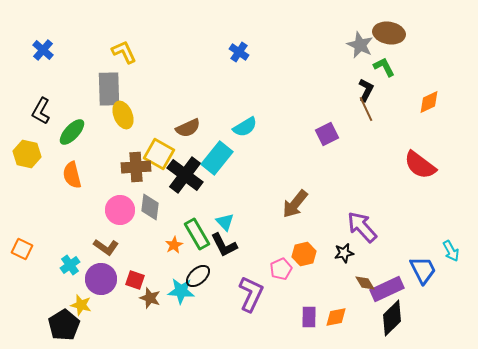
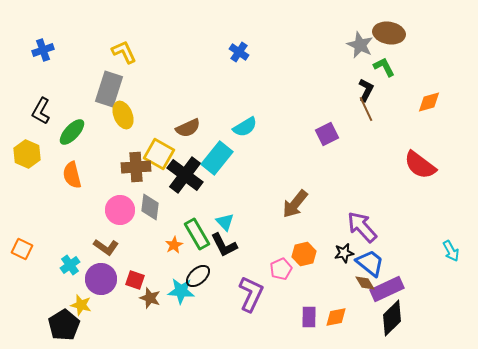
blue cross at (43, 50): rotated 30 degrees clockwise
gray rectangle at (109, 89): rotated 20 degrees clockwise
orange diamond at (429, 102): rotated 10 degrees clockwise
yellow hexagon at (27, 154): rotated 12 degrees clockwise
blue trapezoid at (423, 270): moved 53 px left, 7 px up; rotated 24 degrees counterclockwise
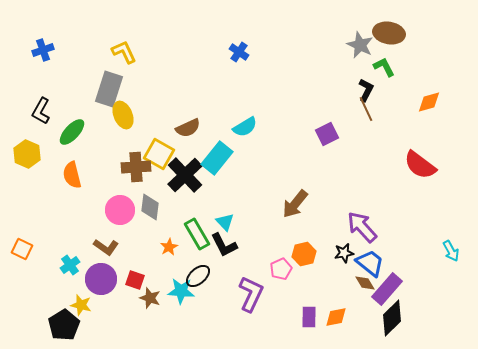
black cross at (185, 175): rotated 9 degrees clockwise
orange star at (174, 245): moved 5 px left, 2 px down
purple rectangle at (387, 289): rotated 24 degrees counterclockwise
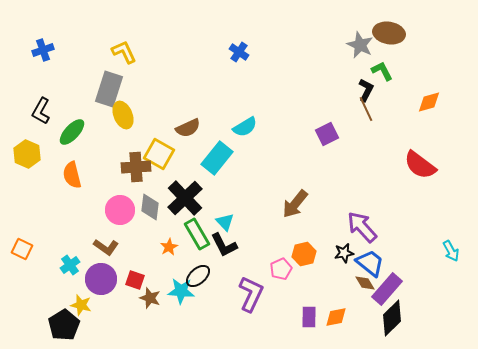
green L-shape at (384, 67): moved 2 px left, 4 px down
black cross at (185, 175): moved 23 px down
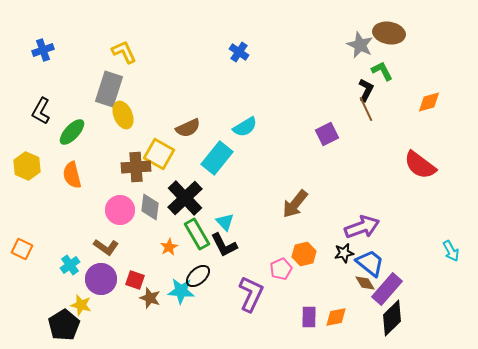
yellow hexagon at (27, 154): moved 12 px down
purple arrow at (362, 227): rotated 112 degrees clockwise
